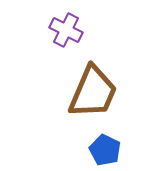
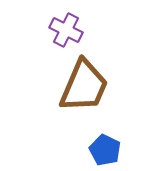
brown trapezoid: moved 9 px left, 6 px up
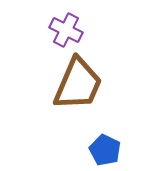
brown trapezoid: moved 6 px left, 2 px up
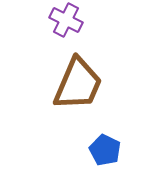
purple cross: moved 10 px up
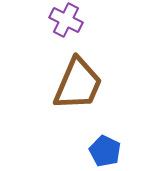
blue pentagon: moved 1 px down
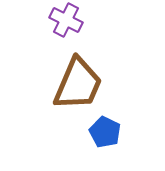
blue pentagon: moved 19 px up
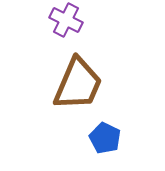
blue pentagon: moved 6 px down
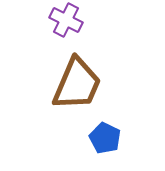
brown trapezoid: moved 1 px left
